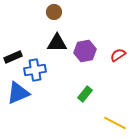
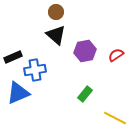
brown circle: moved 2 px right
black triangle: moved 1 px left, 8 px up; rotated 40 degrees clockwise
red semicircle: moved 2 px left
yellow line: moved 5 px up
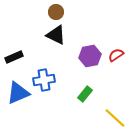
black triangle: rotated 15 degrees counterclockwise
purple hexagon: moved 5 px right, 5 px down
black rectangle: moved 1 px right
blue cross: moved 9 px right, 10 px down
yellow line: rotated 15 degrees clockwise
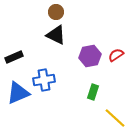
green rectangle: moved 8 px right, 2 px up; rotated 21 degrees counterclockwise
